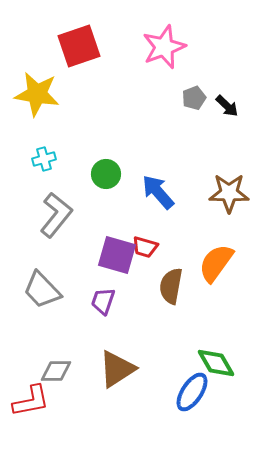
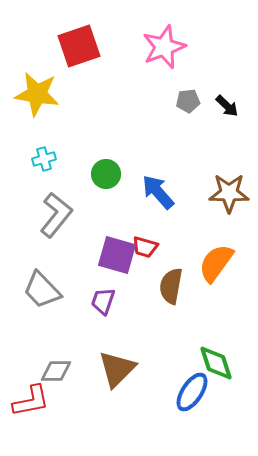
gray pentagon: moved 6 px left, 3 px down; rotated 15 degrees clockwise
green diamond: rotated 12 degrees clockwise
brown triangle: rotated 12 degrees counterclockwise
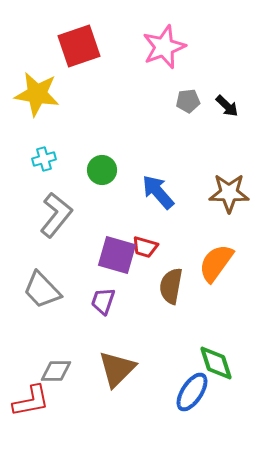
green circle: moved 4 px left, 4 px up
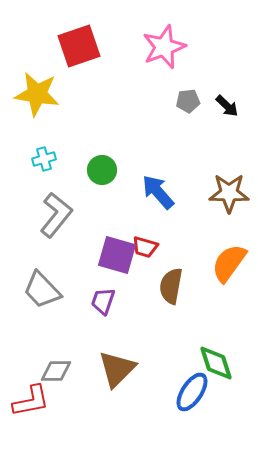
orange semicircle: moved 13 px right
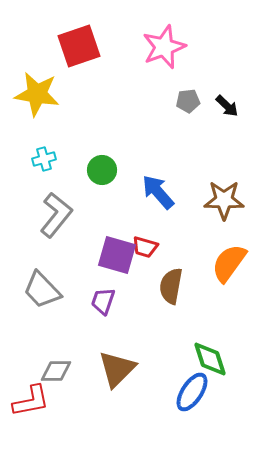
brown star: moved 5 px left, 7 px down
green diamond: moved 6 px left, 4 px up
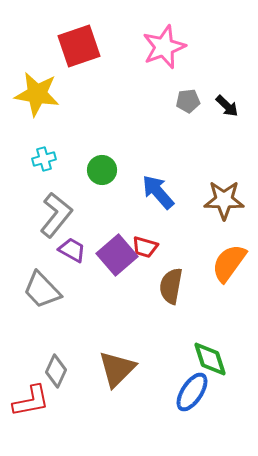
purple square: rotated 33 degrees clockwise
purple trapezoid: moved 31 px left, 51 px up; rotated 100 degrees clockwise
gray diamond: rotated 64 degrees counterclockwise
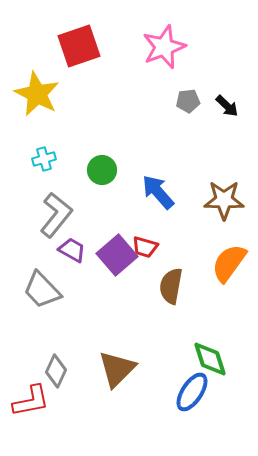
yellow star: rotated 18 degrees clockwise
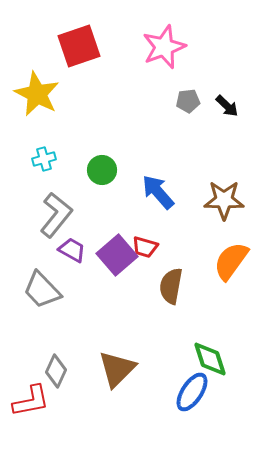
orange semicircle: moved 2 px right, 2 px up
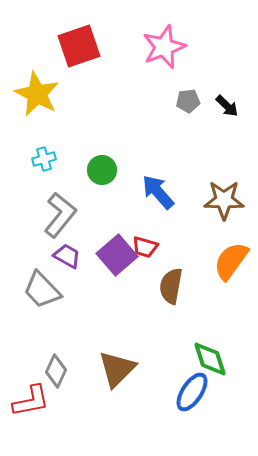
gray L-shape: moved 4 px right
purple trapezoid: moved 5 px left, 6 px down
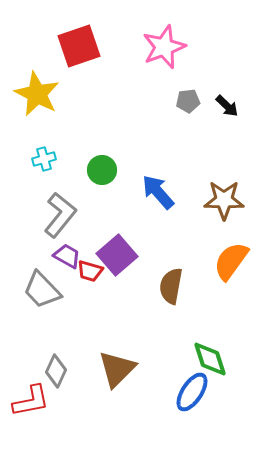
red trapezoid: moved 55 px left, 24 px down
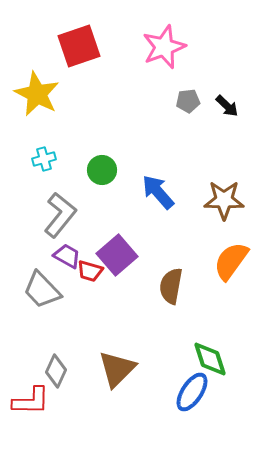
red L-shape: rotated 12 degrees clockwise
